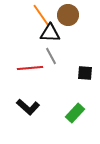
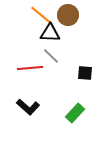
orange line: rotated 15 degrees counterclockwise
gray line: rotated 18 degrees counterclockwise
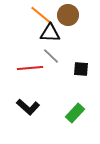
black square: moved 4 px left, 4 px up
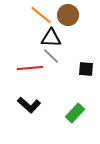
black triangle: moved 1 px right, 5 px down
black square: moved 5 px right
black L-shape: moved 1 px right, 2 px up
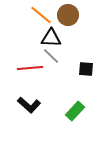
green rectangle: moved 2 px up
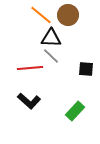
black L-shape: moved 4 px up
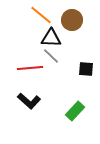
brown circle: moved 4 px right, 5 px down
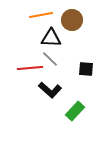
orange line: rotated 50 degrees counterclockwise
gray line: moved 1 px left, 3 px down
black L-shape: moved 21 px right, 11 px up
